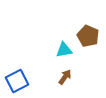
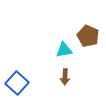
brown arrow: rotated 147 degrees clockwise
blue square: moved 2 px down; rotated 20 degrees counterclockwise
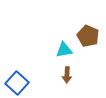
brown arrow: moved 2 px right, 2 px up
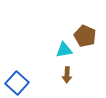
brown pentagon: moved 3 px left
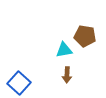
brown pentagon: rotated 15 degrees counterclockwise
blue square: moved 2 px right
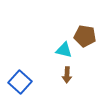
cyan triangle: rotated 24 degrees clockwise
blue square: moved 1 px right, 1 px up
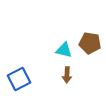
brown pentagon: moved 5 px right, 7 px down
blue square: moved 1 px left, 3 px up; rotated 20 degrees clockwise
